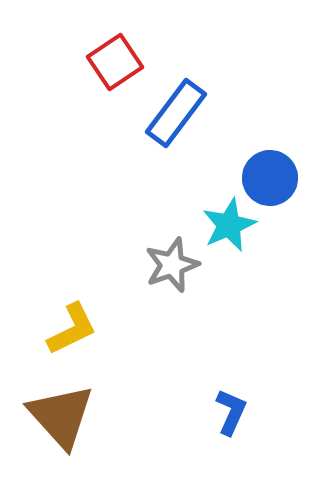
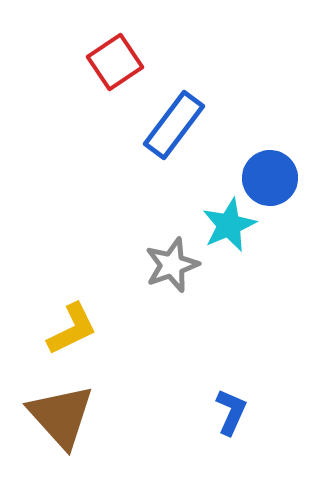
blue rectangle: moved 2 px left, 12 px down
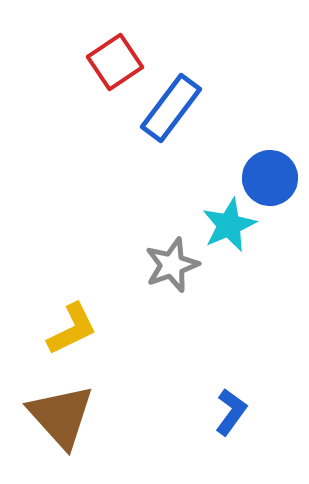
blue rectangle: moved 3 px left, 17 px up
blue L-shape: rotated 12 degrees clockwise
